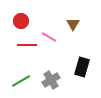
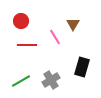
pink line: moved 6 px right; rotated 28 degrees clockwise
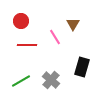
gray cross: rotated 18 degrees counterclockwise
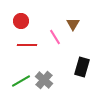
gray cross: moved 7 px left
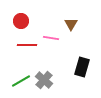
brown triangle: moved 2 px left
pink line: moved 4 px left, 1 px down; rotated 49 degrees counterclockwise
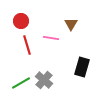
red line: rotated 72 degrees clockwise
green line: moved 2 px down
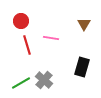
brown triangle: moved 13 px right
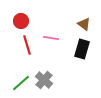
brown triangle: rotated 24 degrees counterclockwise
black rectangle: moved 18 px up
green line: rotated 12 degrees counterclockwise
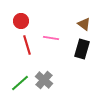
green line: moved 1 px left
